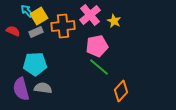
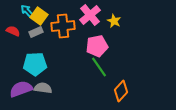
yellow square: rotated 24 degrees counterclockwise
green line: rotated 15 degrees clockwise
purple semicircle: rotated 85 degrees clockwise
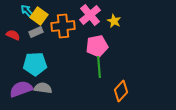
red semicircle: moved 4 px down
green line: rotated 30 degrees clockwise
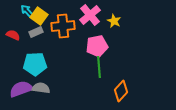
gray semicircle: moved 2 px left
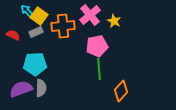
green line: moved 2 px down
gray semicircle: rotated 84 degrees clockwise
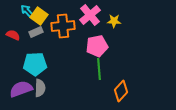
yellow star: rotated 24 degrees counterclockwise
gray semicircle: moved 1 px left
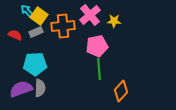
red semicircle: moved 2 px right
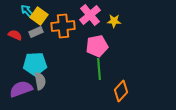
gray semicircle: moved 7 px up; rotated 12 degrees counterclockwise
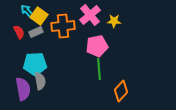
red semicircle: moved 4 px right, 3 px up; rotated 40 degrees clockwise
purple semicircle: moved 2 px right; rotated 100 degrees clockwise
